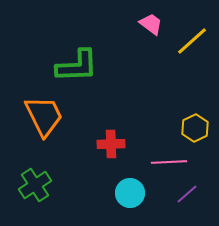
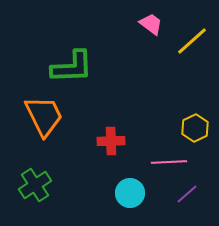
green L-shape: moved 5 px left, 1 px down
red cross: moved 3 px up
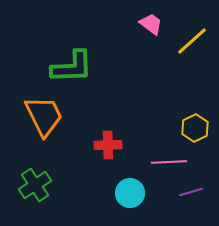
red cross: moved 3 px left, 4 px down
purple line: moved 4 px right, 2 px up; rotated 25 degrees clockwise
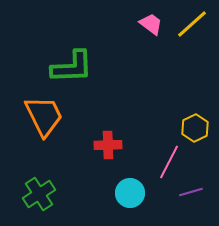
yellow line: moved 17 px up
pink line: rotated 60 degrees counterclockwise
green cross: moved 4 px right, 9 px down
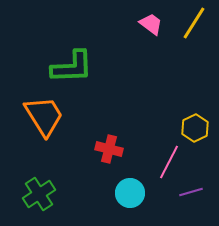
yellow line: moved 2 px right, 1 px up; rotated 16 degrees counterclockwise
orange trapezoid: rotated 6 degrees counterclockwise
red cross: moved 1 px right, 4 px down; rotated 16 degrees clockwise
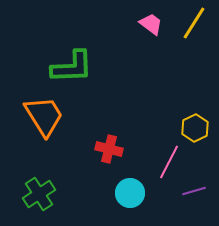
purple line: moved 3 px right, 1 px up
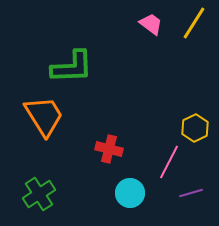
purple line: moved 3 px left, 2 px down
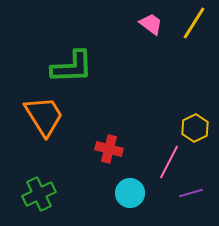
green cross: rotated 8 degrees clockwise
